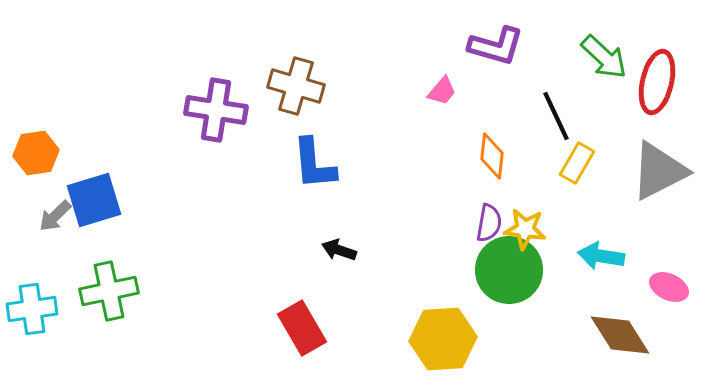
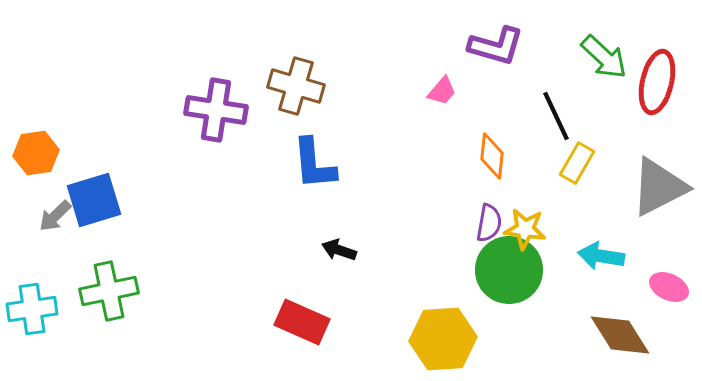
gray triangle: moved 16 px down
red rectangle: moved 6 px up; rotated 36 degrees counterclockwise
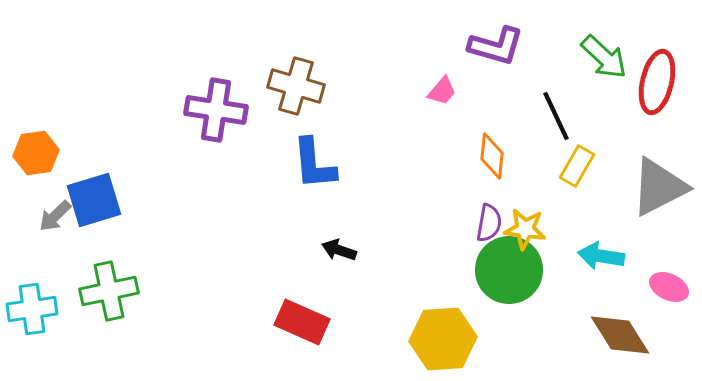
yellow rectangle: moved 3 px down
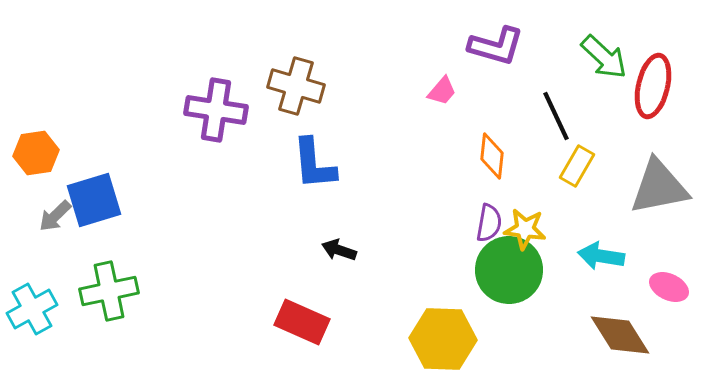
red ellipse: moved 4 px left, 4 px down
gray triangle: rotated 16 degrees clockwise
cyan cross: rotated 21 degrees counterclockwise
yellow hexagon: rotated 6 degrees clockwise
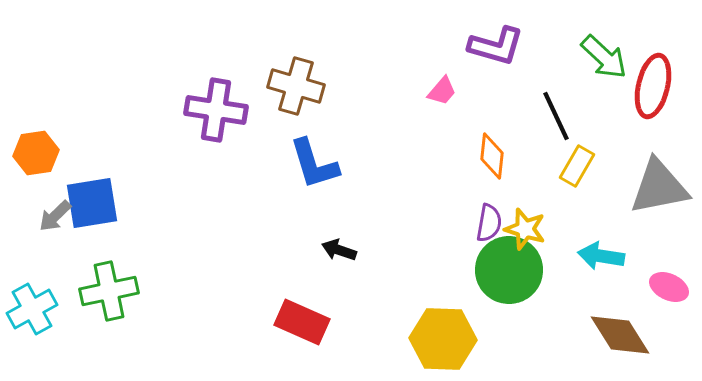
blue L-shape: rotated 12 degrees counterclockwise
blue square: moved 2 px left, 3 px down; rotated 8 degrees clockwise
yellow star: rotated 9 degrees clockwise
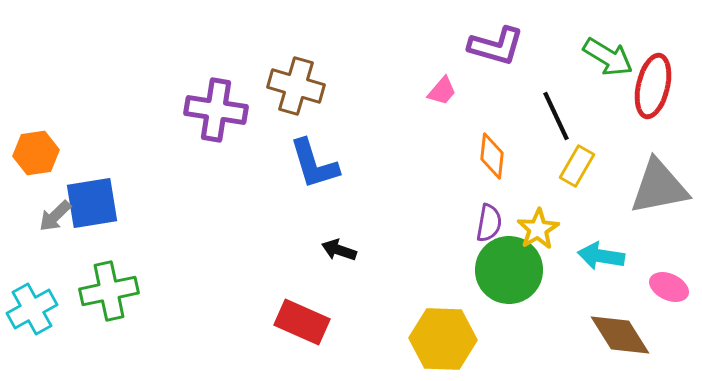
green arrow: moved 4 px right; rotated 12 degrees counterclockwise
yellow star: moved 13 px right; rotated 24 degrees clockwise
